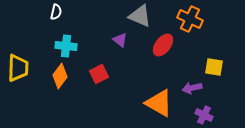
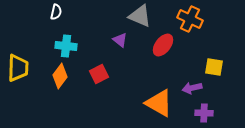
purple cross: moved 2 px up; rotated 24 degrees counterclockwise
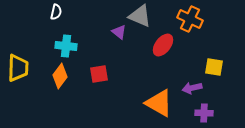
purple triangle: moved 1 px left, 8 px up
red square: rotated 18 degrees clockwise
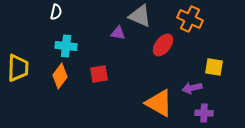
purple triangle: moved 1 px left, 1 px down; rotated 28 degrees counterclockwise
